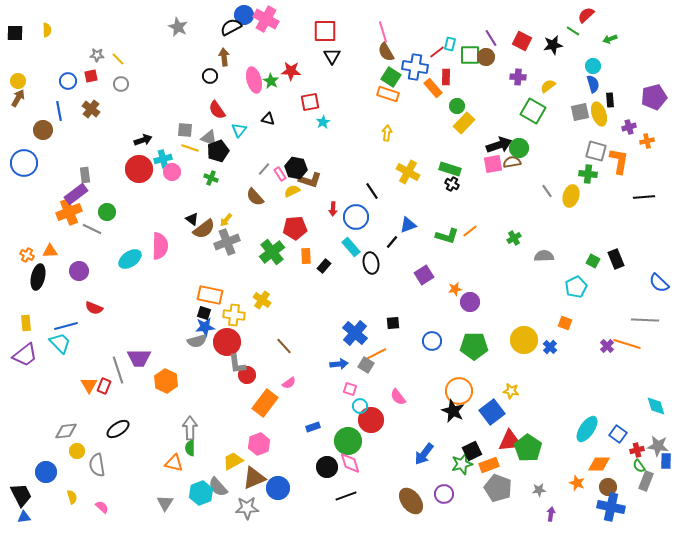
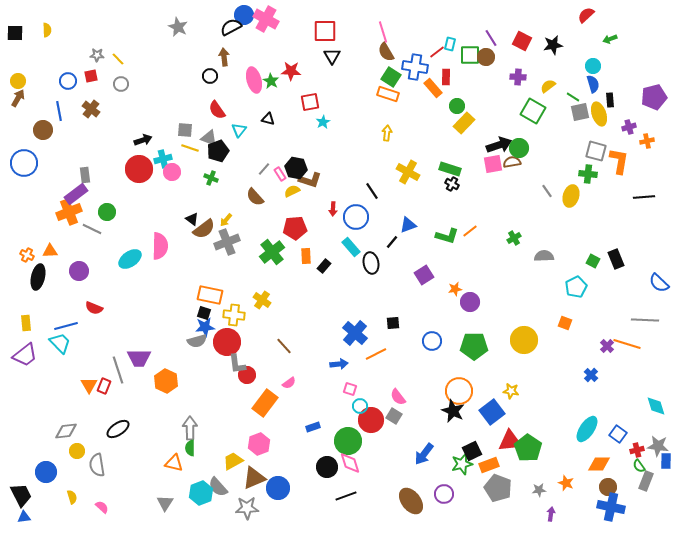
green line at (573, 31): moved 66 px down
blue cross at (550, 347): moved 41 px right, 28 px down
gray square at (366, 365): moved 28 px right, 51 px down
orange star at (577, 483): moved 11 px left
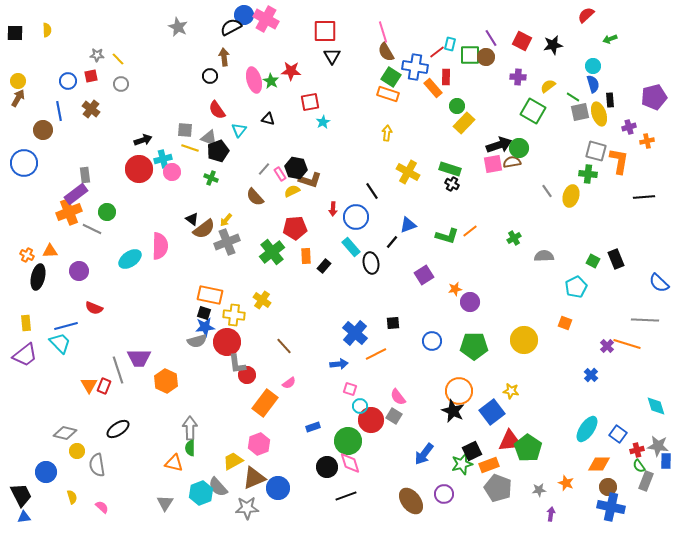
gray diamond at (66, 431): moved 1 px left, 2 px down; rotated 20 degrees clockwise
